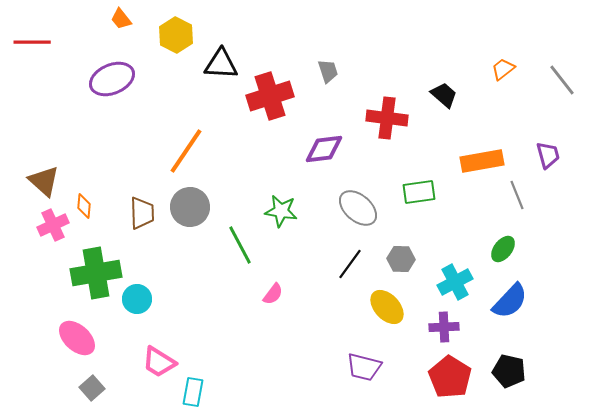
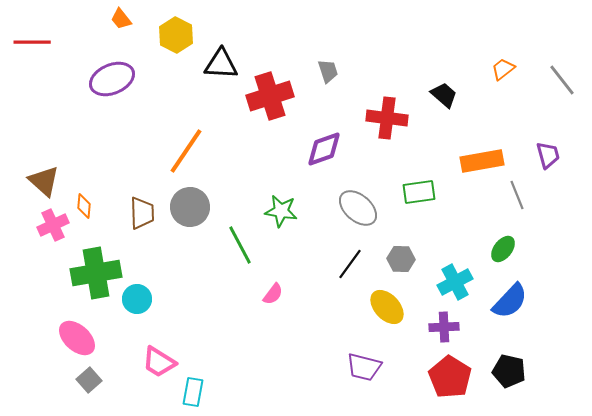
purple diamond at (324, 149): rotated 12 degrees counterclockwise
gray square at (92, 388): moved 3 px left, 8 px up
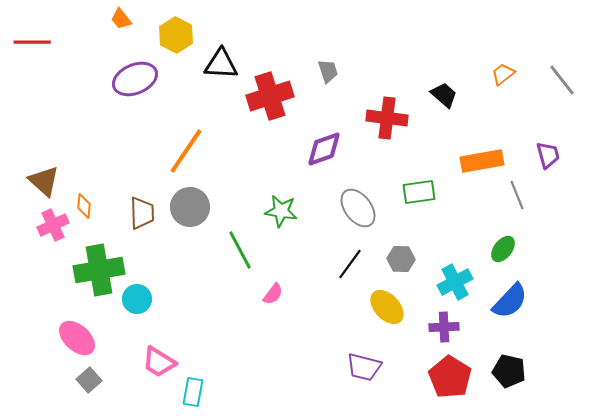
orange trapezoid at (503, 69): moved 5 px down
purple ellipse at (112, 79): moved 23 px right
gray ellipse at (358, 208): rotated 12 degrees clockwise
green line at (240, 245): moved 5 px down
green cross at (96, 273): moved 3 px right, 3 px up
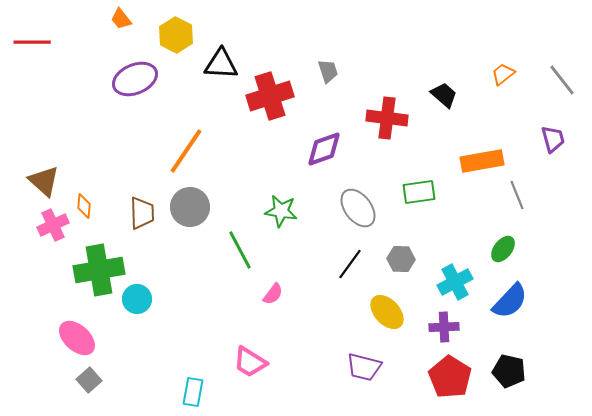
purple trapezoid at (548, 155): moved 5 px right, 16 px up
yellow ellipse at (387, 307): moved 5 px down
pink trapezoid at (159, 362): moved 91 px right
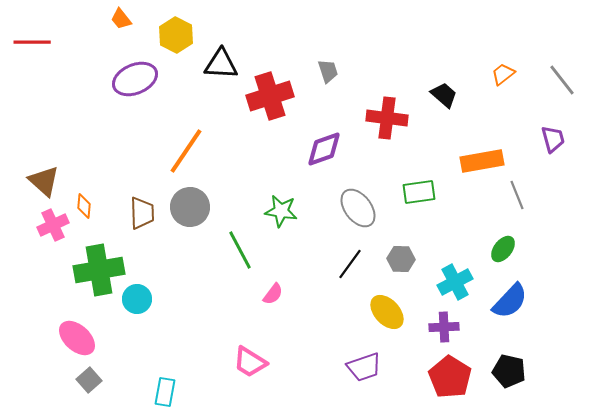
purple trapezoid at (364, 367): rotated 33 degrees counterclockwise
cyan rectangle at (193, 392): moved 28 px left
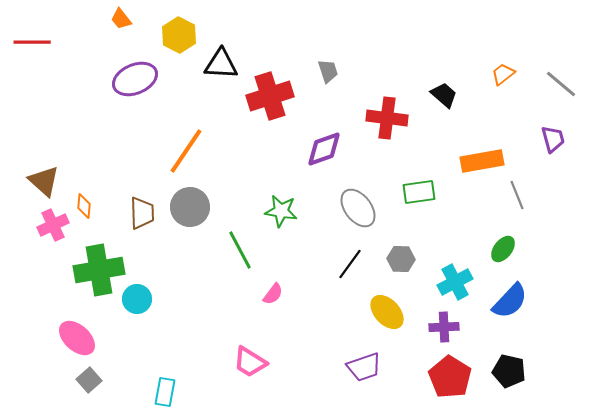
yellow hexagon at (176, 35): moved 3 px right
gray line at (562, 80): moved 1 px left, 4 px down; rotated 12 degrees counterclockwise
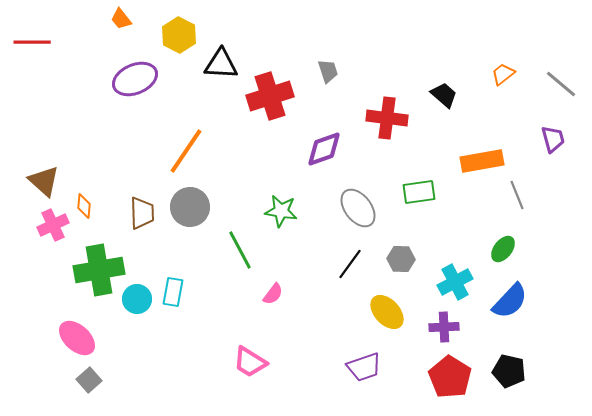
cyan rectangle at (165, 392): moved 8 px right, 100 px up
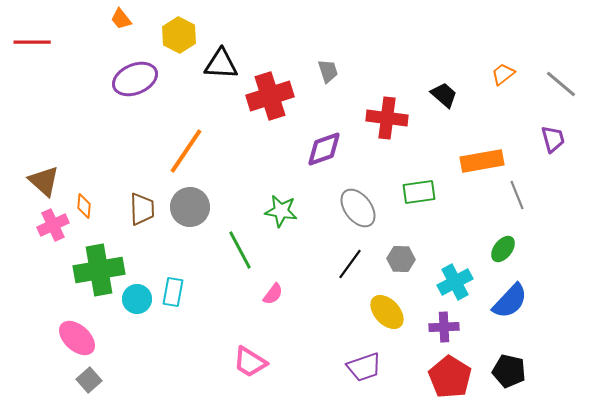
brown trapezoid at (142, 213): moved 4 px up
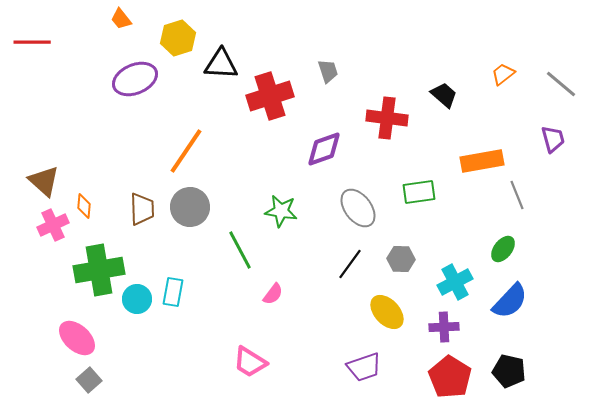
yellow hexagon at (179, 35): moved 1 px left, 3 px down; rotated 16 degrees clockwise
